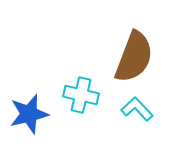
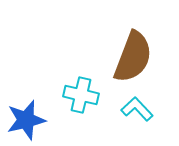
brown semicircle: moved 1 px left
blue star: moved 3 px left, 6 px down
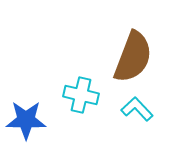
blue star: rotated 15 degrees clockwise
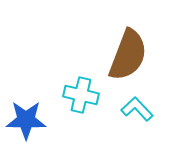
brown semicircle: moved 5 px left, 2 px up
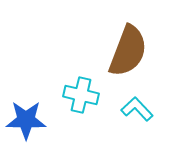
brown semicircle: moved 4 px up
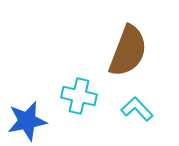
cyan cross: moved 2 px left, 1 px down
blue star: moved 1 px right, 1 px down; rotated 12 degrees counterclockwise
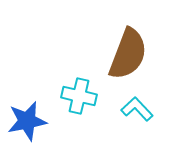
brown semicircle: moved 3 px down
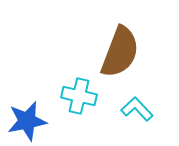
brown semicircle: moved 8 px left, 2 px up
